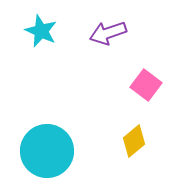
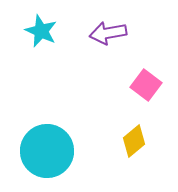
purple arrow: rotated 9 degrees clockwise
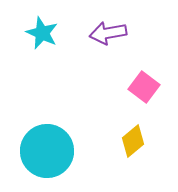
cyan star: moved 1 px right, 2 px down
pink square: moved 2 px left, 2 px down
yellow diamond: moved 1 px left
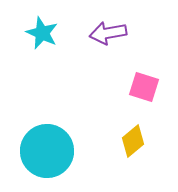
pink square: rotated 20 degrees counterclockwise
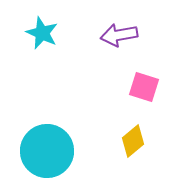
purple arrow: moved 11 px right, 2 px down
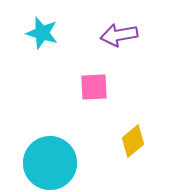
cyan star: rotated 8 degrees counterclockwise
pink square: moved 50 px left; rotated 20 degrees counterclockwise
cyan circle: moved 3 px right, 12 px down
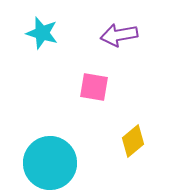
pink square: rotated 12 degrees clockwise
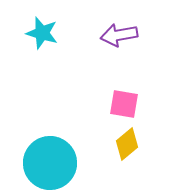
pink square: moved 30 px right, 17 px down
yellow diamond: moved 6 px left, 3 px down
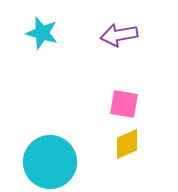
yellow diamond: rotated 16 degrees clockwise
cyan circle: moved 1 px up
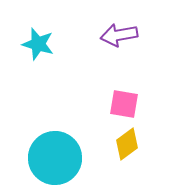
cyan star: moved 4 px left, 11 px down
yellow diamond: rotated 12 degrees counterclockwise
cyan circle: moved 5 px right, 4 px up
